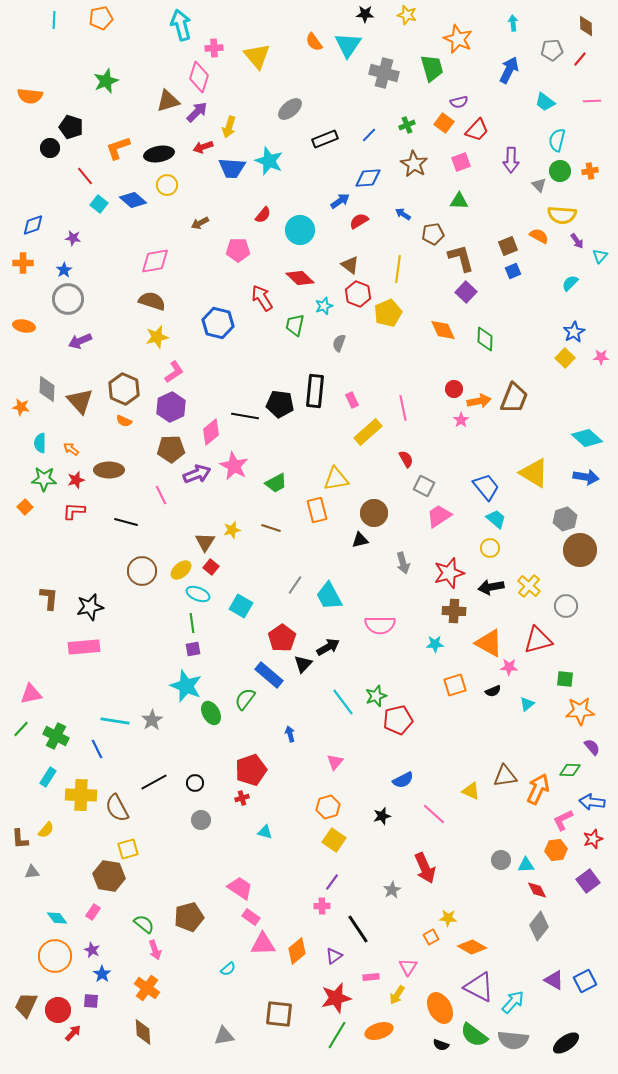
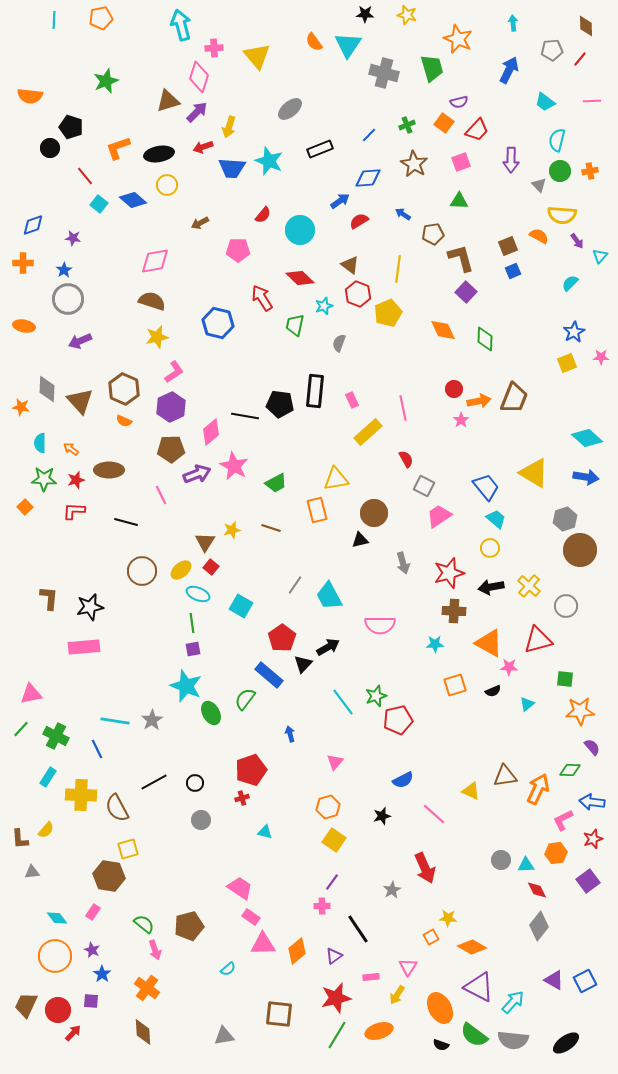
black rectangle at (325, 139): moved 5 px left, 10 px down
yellow square at (565, 358): moved 2 px right, 5 px down; rotated 24 degrees clockwise
orange hexagon at (556, 850): moved 3 px down
brown pentagon at (189, 917): moved 9 px down
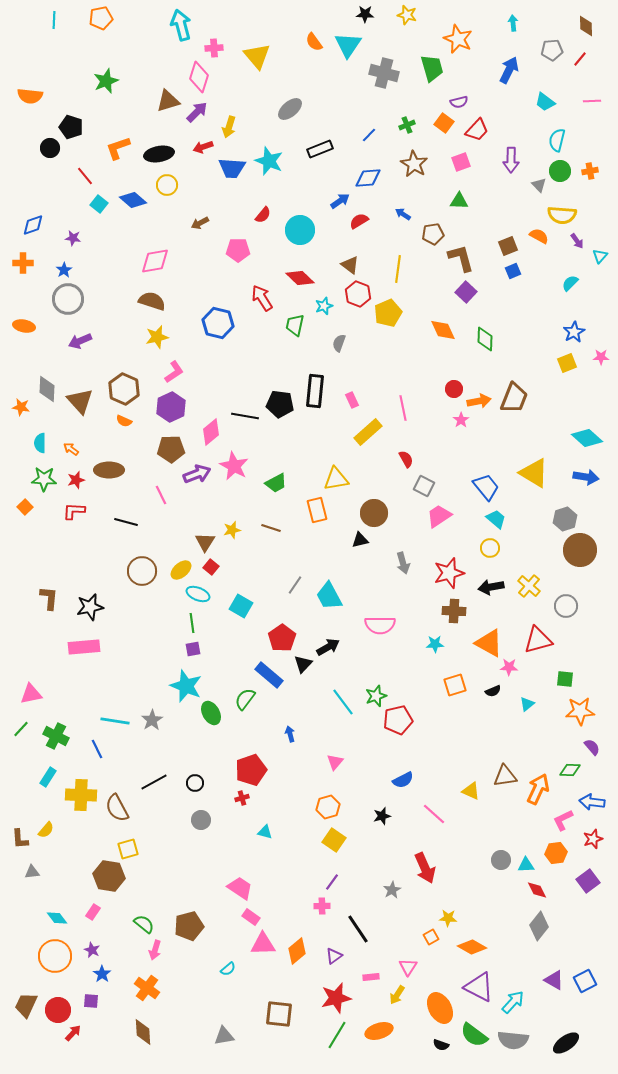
pink arrow at (155, 950): rotated 36 degrees clockwise
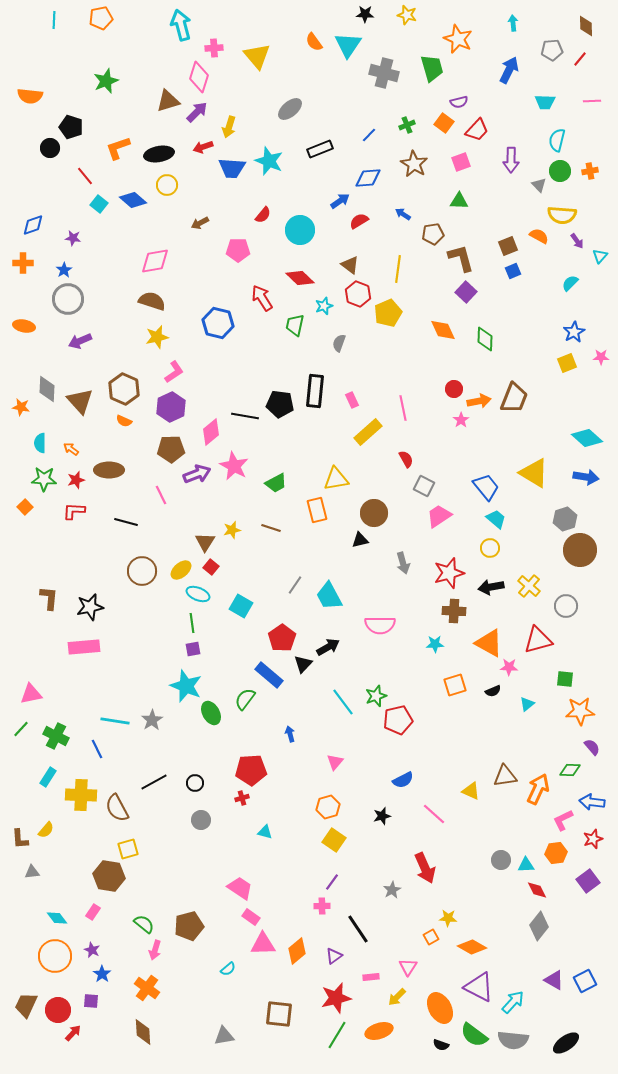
cyan trapezoid at (545, 102): rotated 35 degrees counterclockwise
red pentagon at (251, 770): rotated 16 degrees clockwise
yellow arrow at (397, 995): moved 2 px down; rotated 12 degrees clockwise
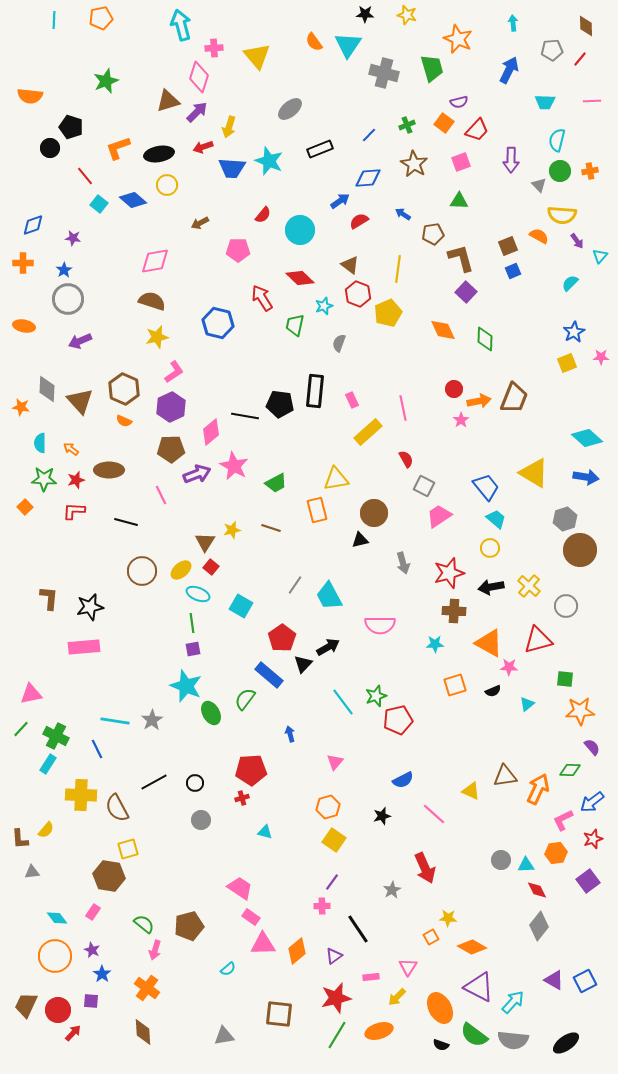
cyan rectangle at (48, 777): moved 13 px up
blue arrow at (592, 802): rotated 45 degrees counterclockwise
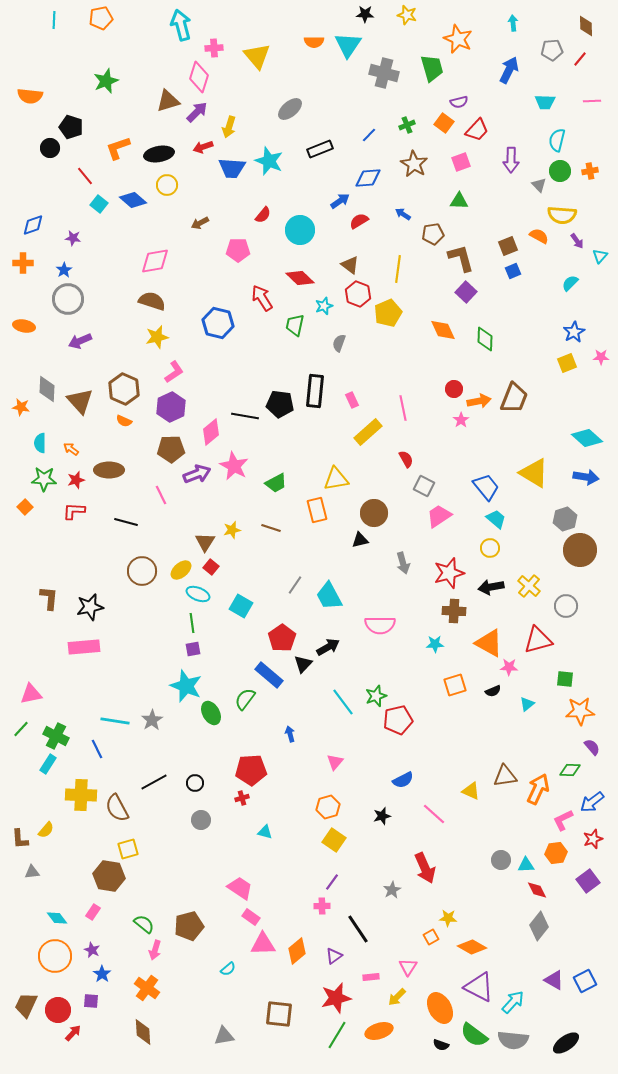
orange semicircle at (314, 42): rotated 54 degrees counterclockwise
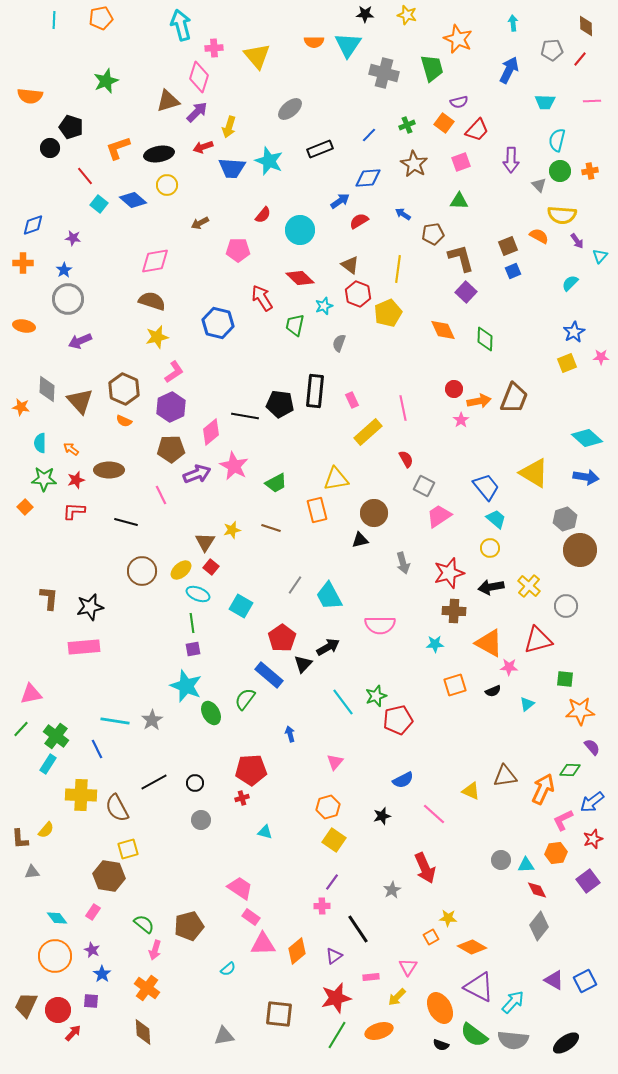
green cross at (56, 736): rotated 10 degrees clockwise
orange arrow at (538, 789): moved 5 px right
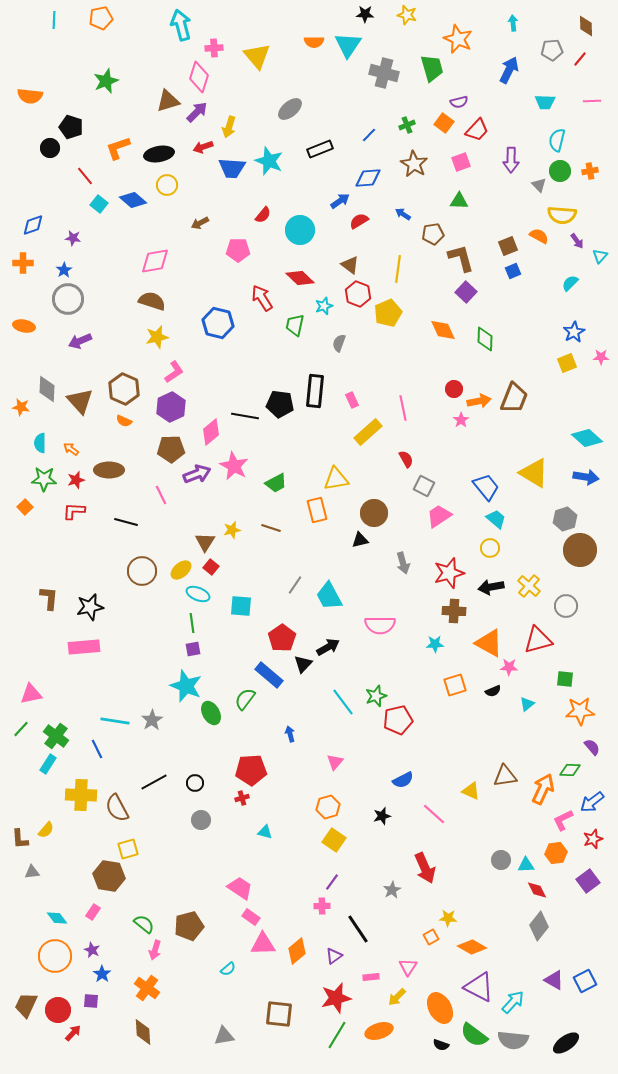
cyan square at (241, 606): rotated 25 degrees counterclockwise
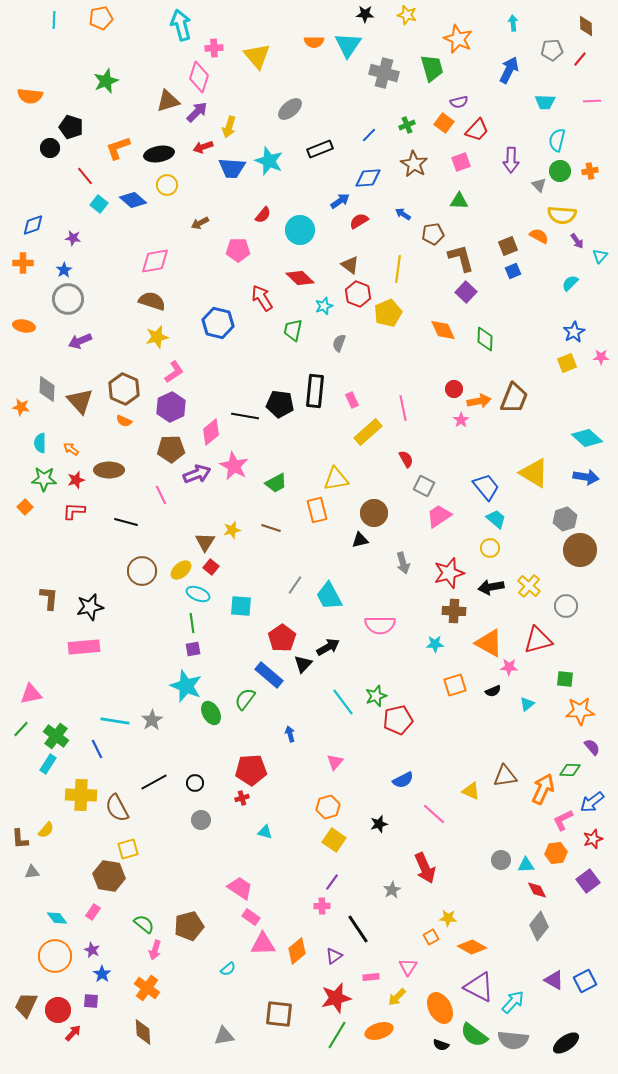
green trapezoid at (295, 325): moved 2 px left, 5 px down
black star at (382, 816): moved 3 px left, 8 px down
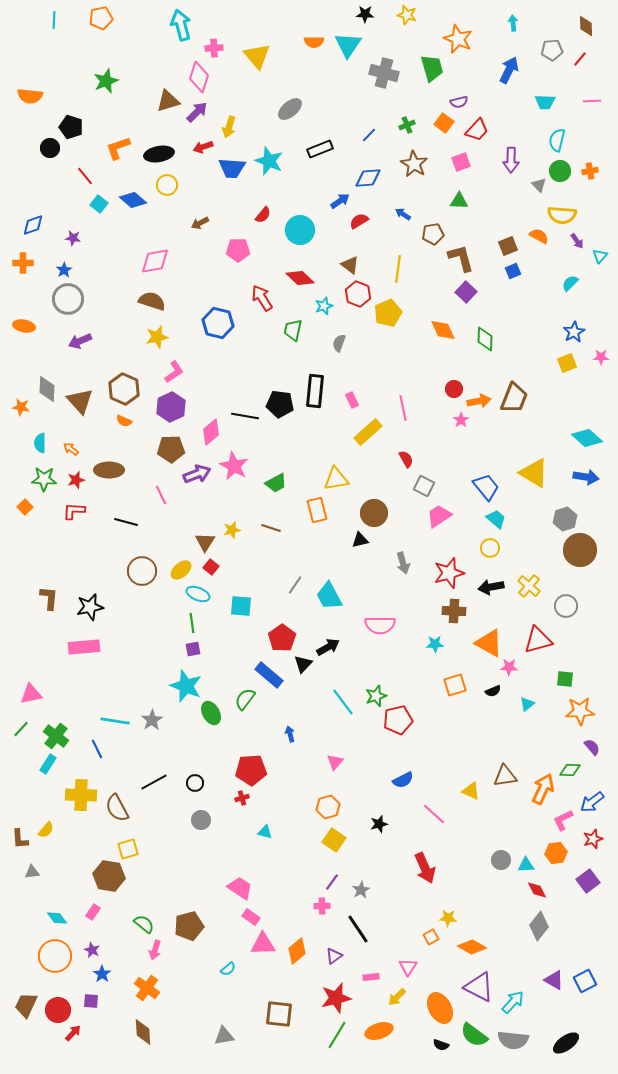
gray star at (392, 890): moved 31 px left
